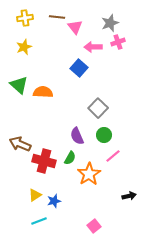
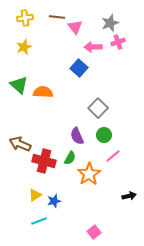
pink square: moved 6 px down
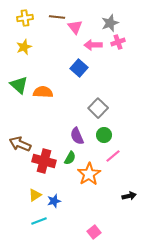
pink arrow: moved 2 px up
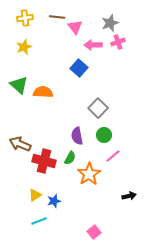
purple semicircle: rotated 12 degrees clockwise
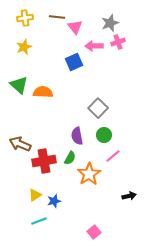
pink arrow: moved 1 px right, 1 px down
blue square: moved 5 px left, 6 px up; rotated 24 degrees clockwise
red cross: rotated 25 degrees counterclockwise
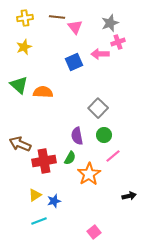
pink arrow: moved 6 px right, 8 px down
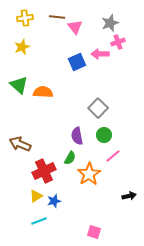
yellow star: moved 2 px left
blue square: moved 3 px right
red cross: moved 10 px down; rotated 15 degrees counterclockwise
yellow triangle: moved 1 px right, 1 px down
pink square: rotated 32 degrees counterclockwise
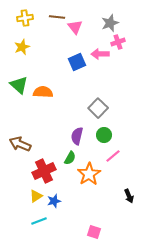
purple semicircle: rotated 24 degrees clockwise
black arrow: rotated 80 degrees clockwise
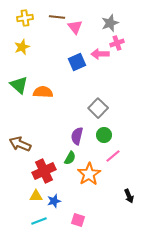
pink cross: moved 1 px left, 1 px down
yellow triangle: rotated 32 degrees clockwise
pink square: moved 16 px left, 12 px up
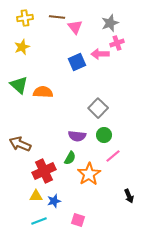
purple semicircle: rotated 96 degrees counterclockwise
